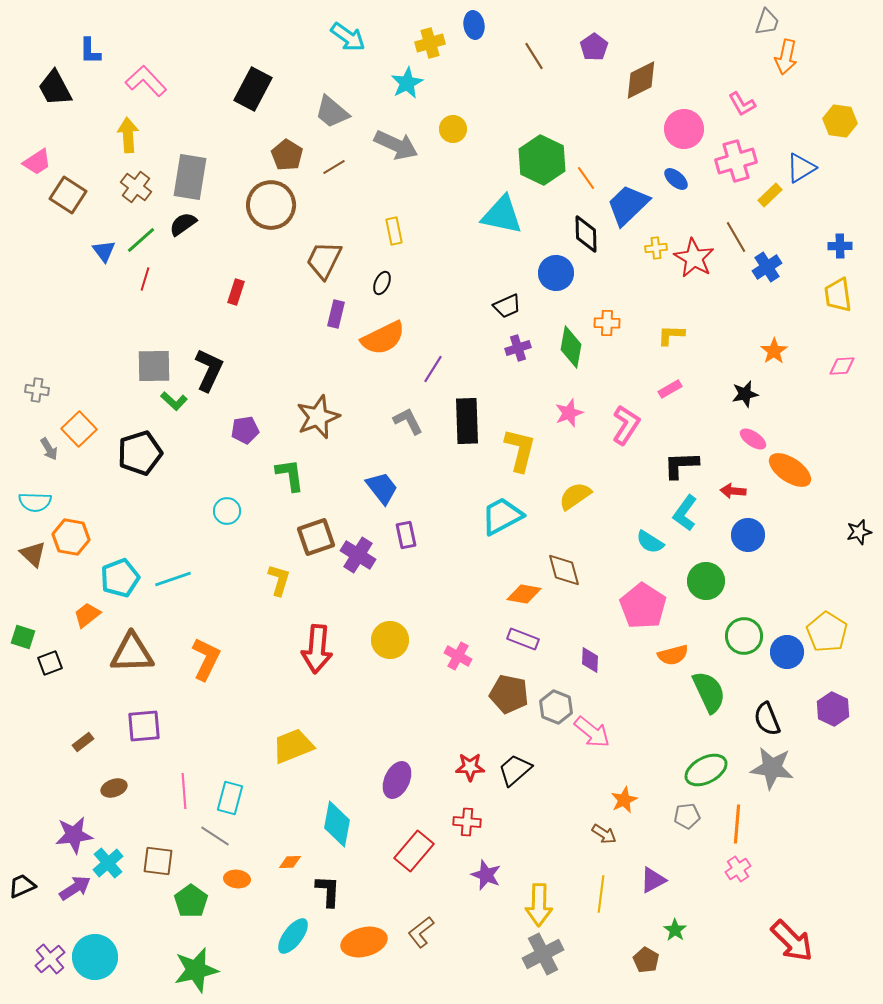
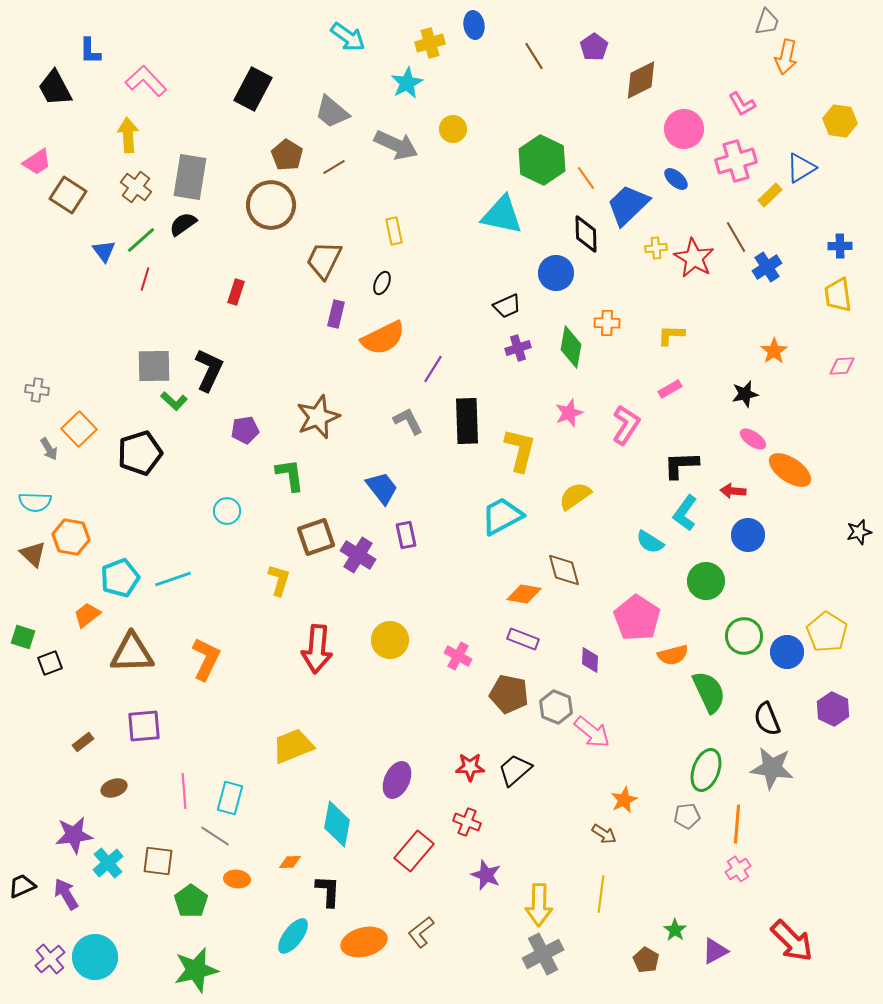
pink pentagon at (643, 606): moved 6 px left, 12 px down
green ellipse at (706, 770): rotated 42 degrees counterclockwise
red cross at (467, 822): rotated 16 degrees clockwise
purple triangle at (653, 880): moved 62 px right, 71 px down
purple arrow at (75, 888): moved 9 px left, 6 px down; rotated 88 degrees counterclockwise
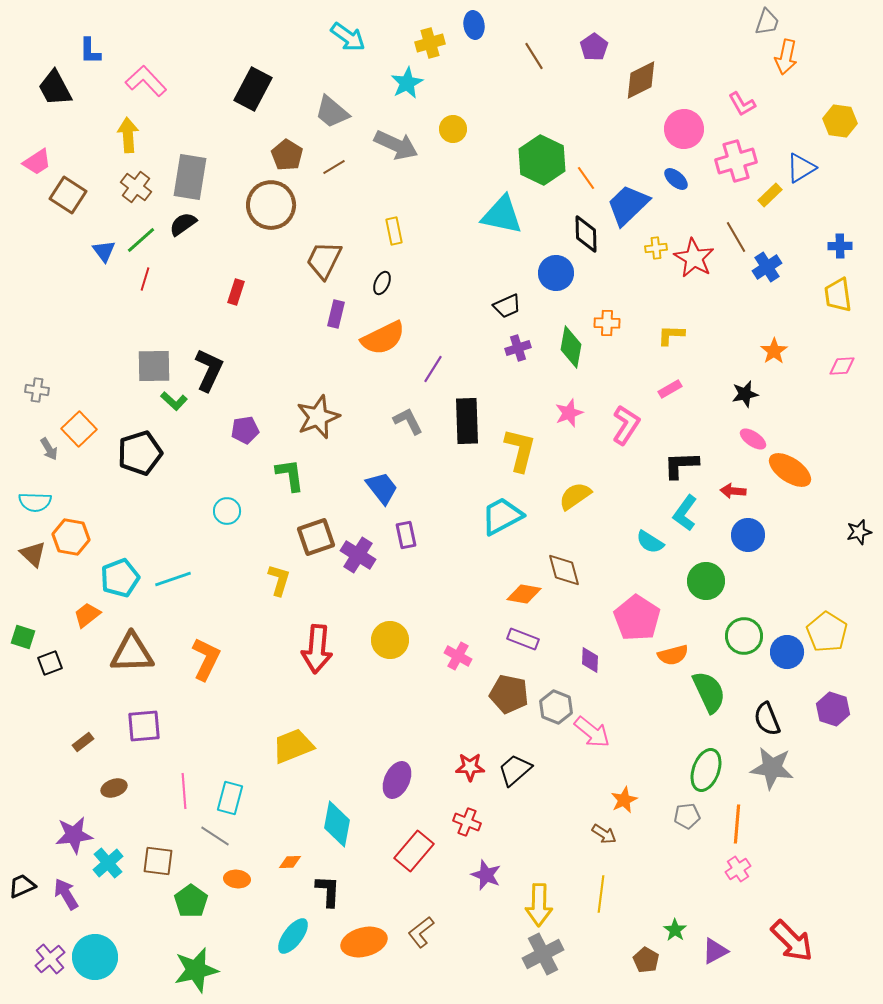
purple hexagon at (833, 709): rotated 8 degrees counterclockwise
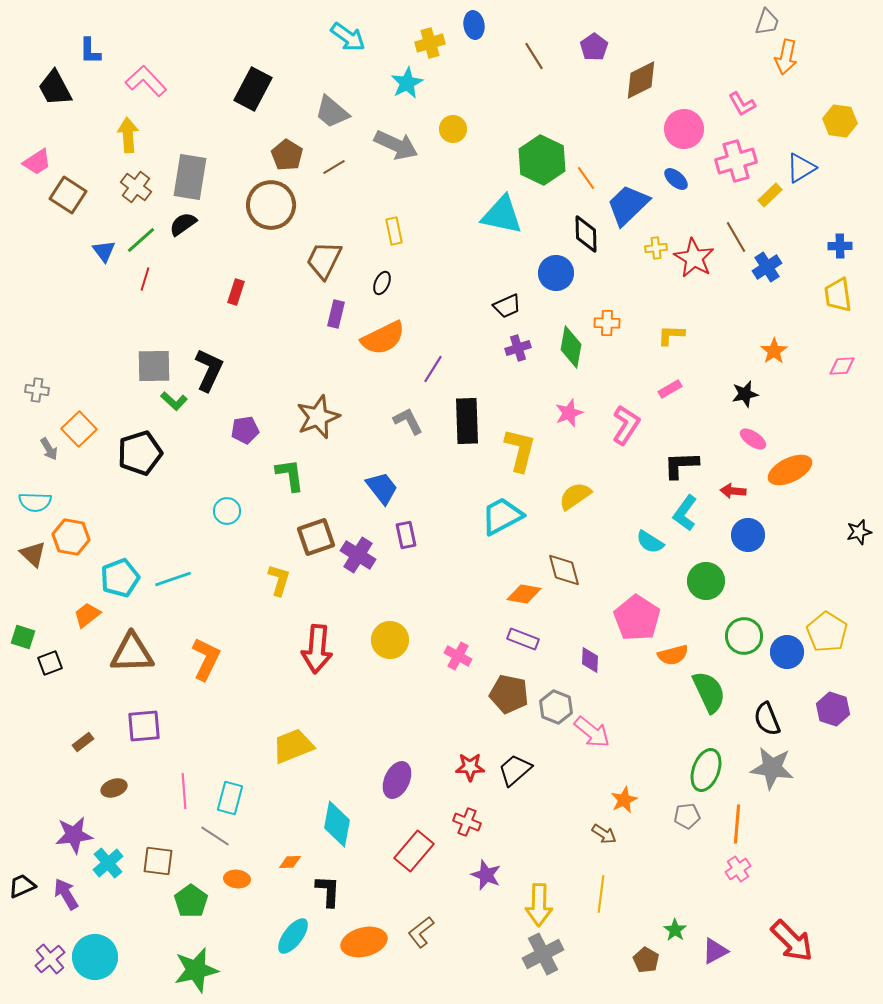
orange ellipse at (790, 470): rotated 60 degrees counterclockwise
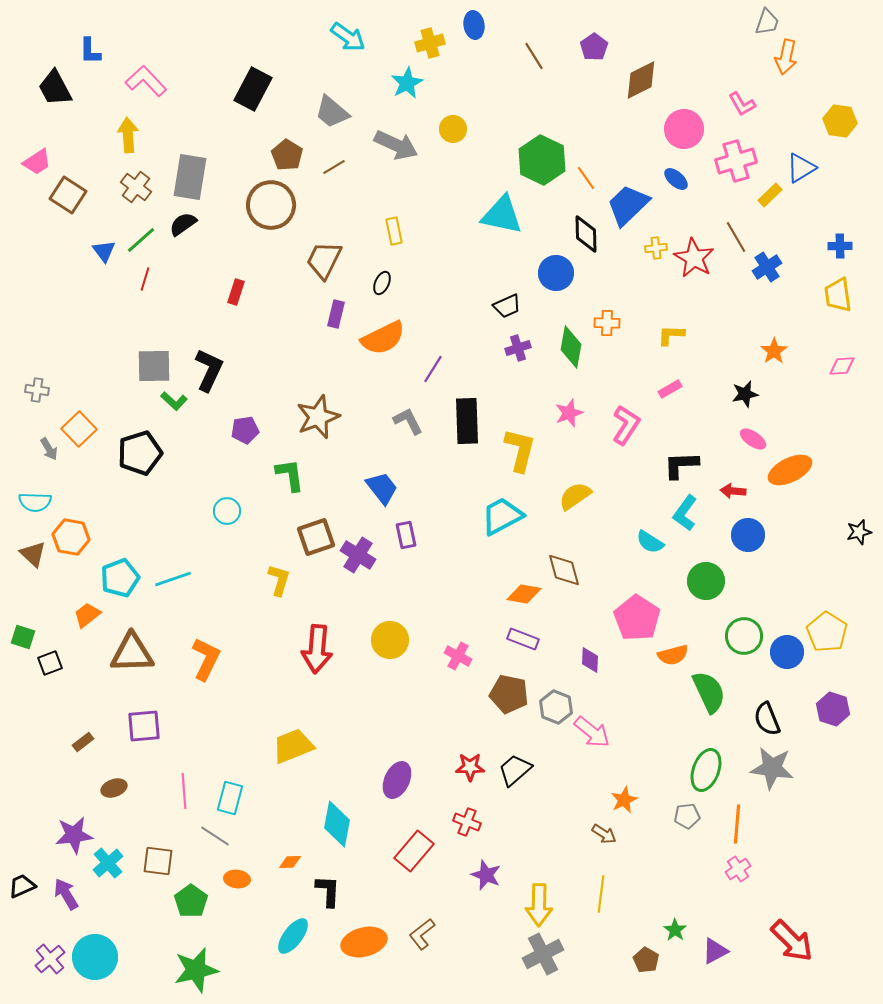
brown L-shape at (421, 932): moved 1 px right, 2 px down
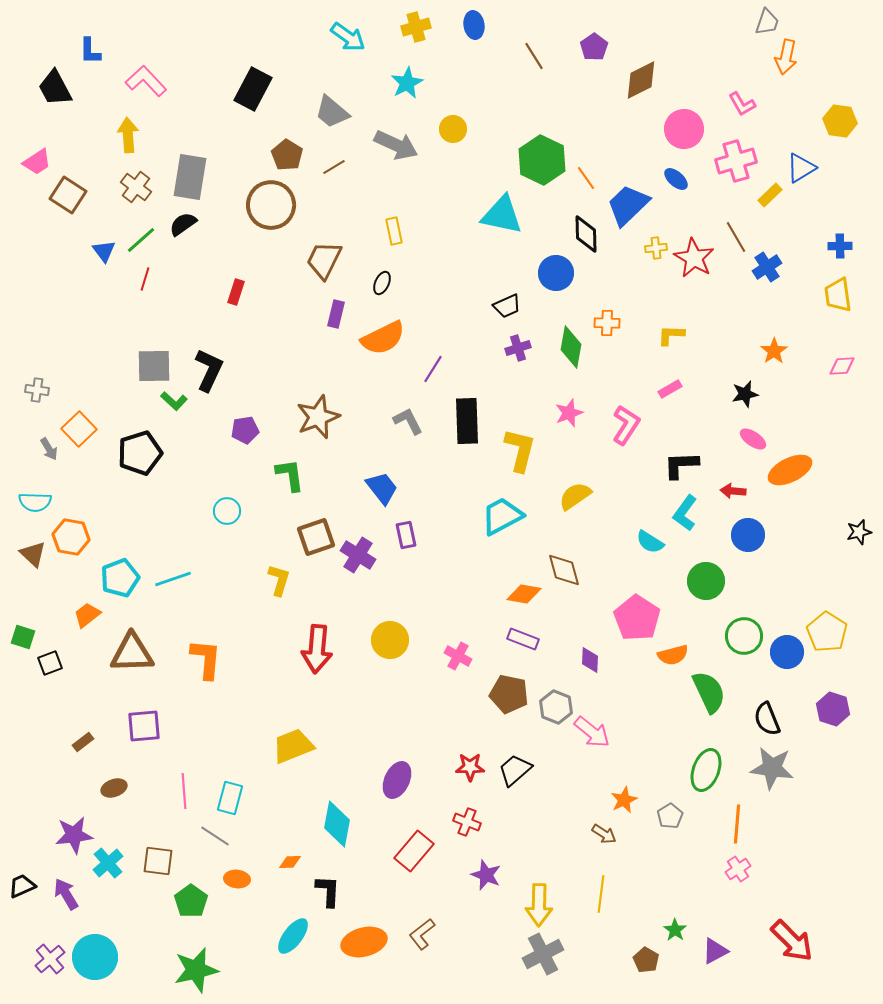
yellow cross at (430, 43): moved 14 px left, 16 px up
orange L-shape at (206, 659): rotated 21 degrees counterclockwise
gray pentagon at (687, 816): moved 17 px left; rotated 25 degrees counterclockwise
